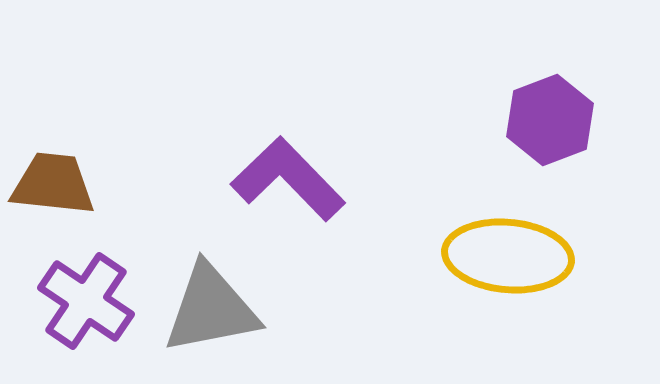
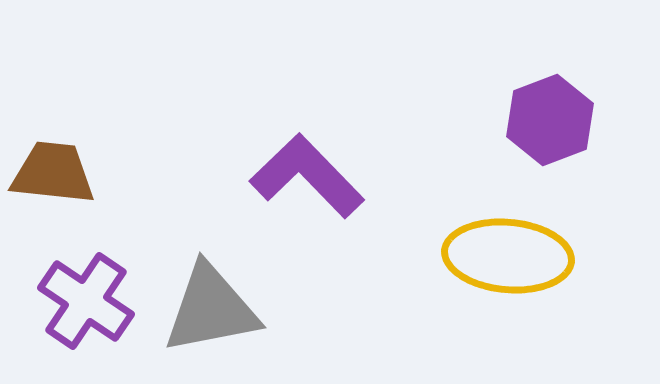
purple L-shape: moved 19 px right, 3 px up
brown trapezoid: moved 11 px up
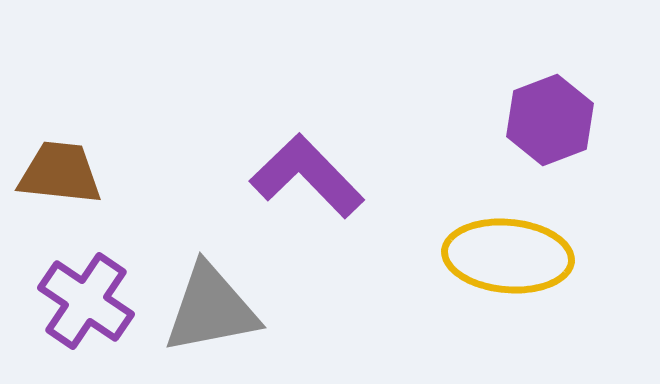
brown trapezoid: moved 7 px right
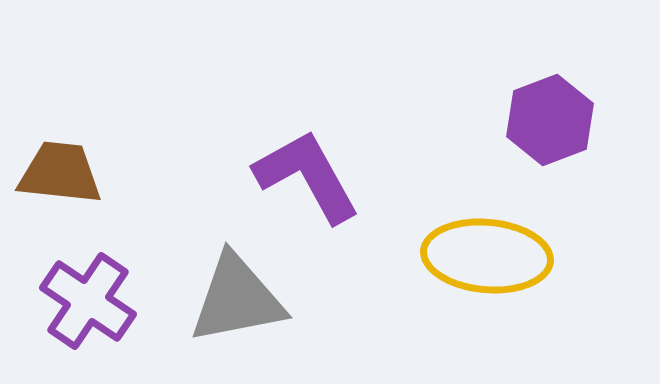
purple L-shape: rotated 15 degrees clockwise
yellow ellipse: moved 21 px left
purple cross: moved 2 px right
gray triangle: moved 26 px right, 10 px up
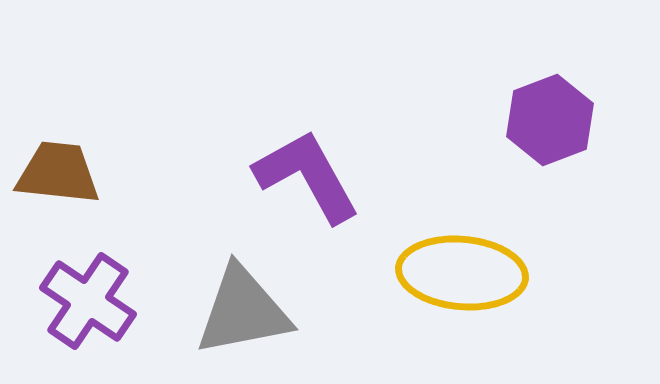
brown trapezoid: moved 2 px left
yellow ellipse: moved 25 px left, 17 px down
gray triangle: moved 6 px right, 12 px down
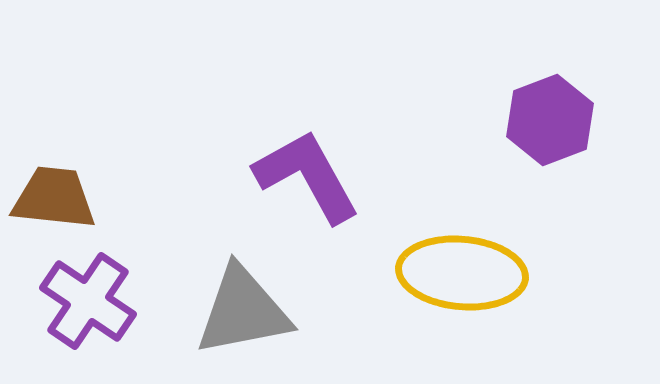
brown trapezoid: moved 4 px left, 25 px down
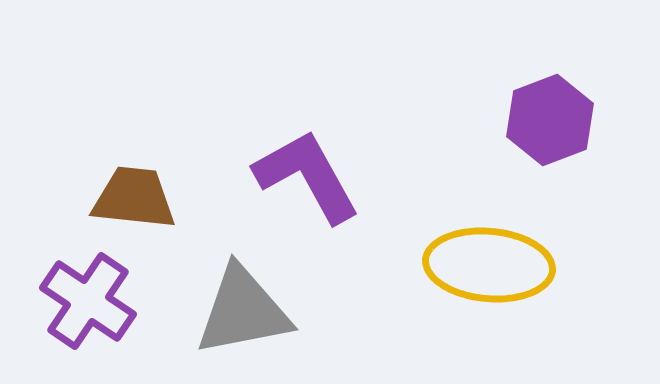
brown trapezoid: moved 80 px right
yellow ellipse: moved 27 px right, 8 px up
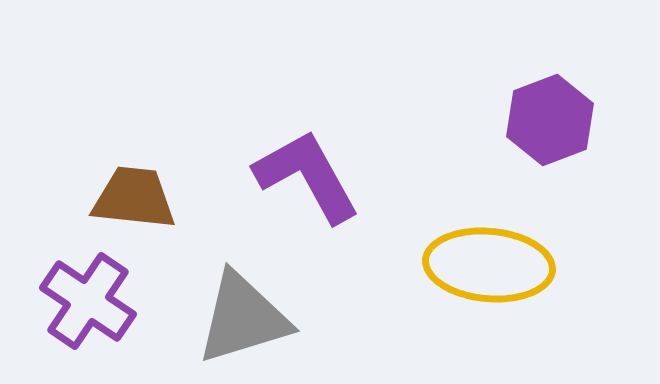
gray triangle: moved 7 px down; rotated 6 degrees counterclockwise
